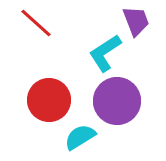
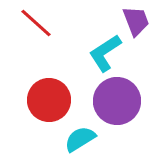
cyan semicircle: moved 2 px down
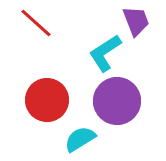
red circle: moved 2 px left
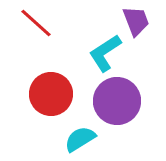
red circle: moved 4 px right, 6 px up
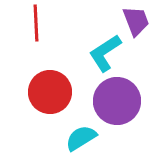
red line: rotated 45 degrees clockwise
red circle: moved 1 px left, 2 px up
cyan semicircle: moved 1 px right, 1 px up
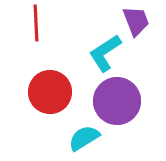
cyan semicircle: moved 3 px right
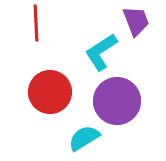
cyan L-shape: moved 4 px left, 1 px up
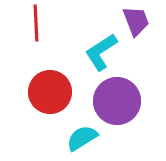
cyan semicircle: moved 2 px left
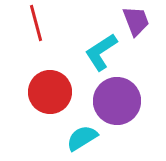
red line: rotated 12 degrees counterclockwise
